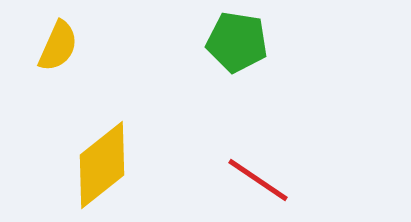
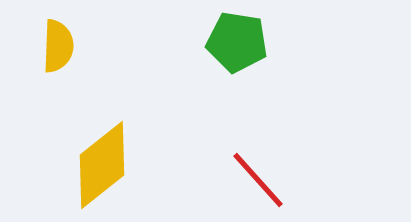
yellow semicircle: rotated 22 degrees counterclockwise
red line: rotated 14 degrees clockwise
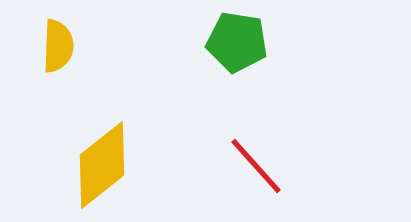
red line: moved 2 px left, 14 px up
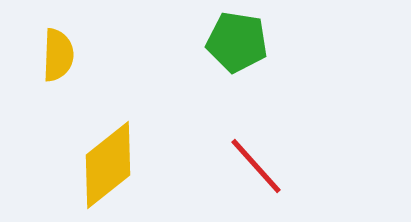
yellow semicircle: moved 9 px down
yellow diamond: moved 6 px right
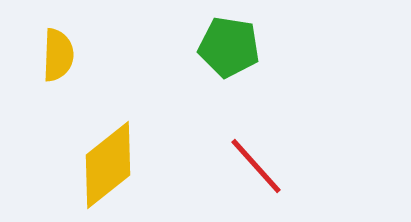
green pentagon: moved 8 px left, 5 px down
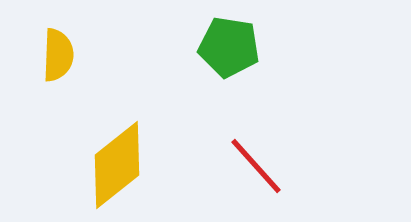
yellow diamond: moved 9 px right
